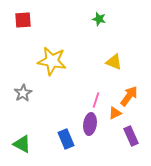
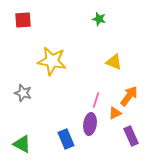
gray star: rotated 24 degrees counterclockwise
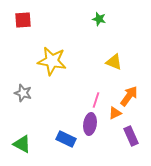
blue rectangle: rotated 42 degrees counterclockwise
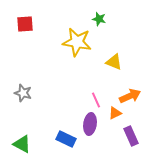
red square: moved 2 px right, 4 px down
yellow star: moved 25 px right, 19 px up
orange arrow: moved 1 px right; rotated 30 degrees clockwise
pink line: rotated 42 degrees counterclockwise
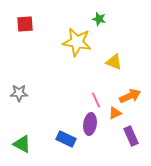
gray star: moved 4 px left; rotated 18 degrees counterclockwise
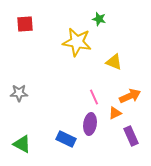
pink line: moved 2 px left, 3 px up
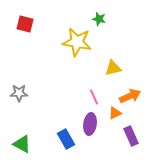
red square: rotated 18 degrees clockwise
yellow triangle: moved 1 px left, 6 px down; rotated 36 degrees counterclockwise
blue rectangle: rotated 36 degrees clockwise
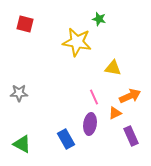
yellow triangle: rotated 24 degrees clockwise
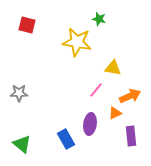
red square: moved 2 px right, 1 px down
pink line: moved 2 px right, 7 px up; rotated 63 degrees clockwise
purple rectangle: rotated 18 degrees clockwise
green triangle: rotated 12 degrees clockwise
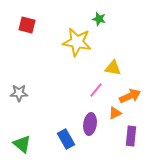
purple rectangle: rotated 12 degrees clockwise
